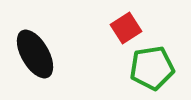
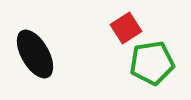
green pentagon: moved 5 px up
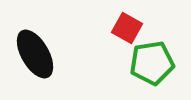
red square: moved 1 px right; rotated 28 degrees counterclockwise
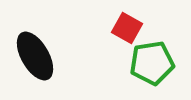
black ellipse: moved 2 px down
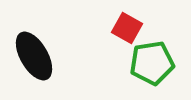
black ellipse: moved 1 px left
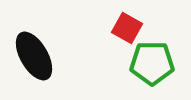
green pentagon: rotated 9 degrees clockwise
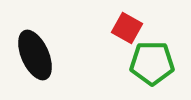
black ellipse: moved 1 px right, 1 px up; rotated 6 degrees clockwise
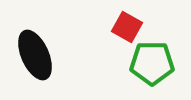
red square: moved 1 px up
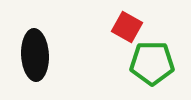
black ellipse: rotated 21 degrees clockwise
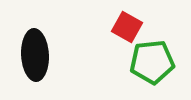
green pentagon: moved 1 px up; rotated 6 degrees counterclockwise
